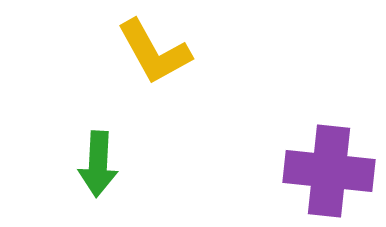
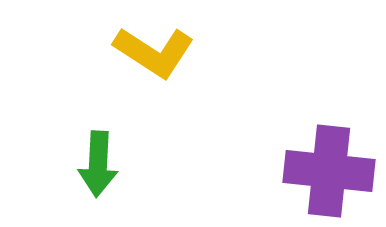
yellow L-shape: rotated 28 degrees counterclockwise
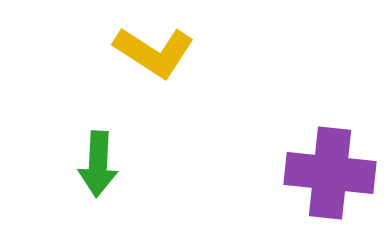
purple cross: moved 1 px right, 2 px down
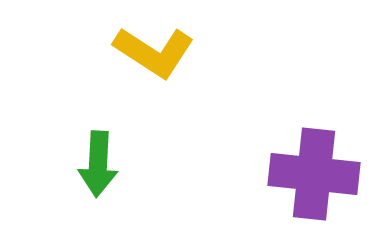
purple cross: moved 16 px left, 1 px down
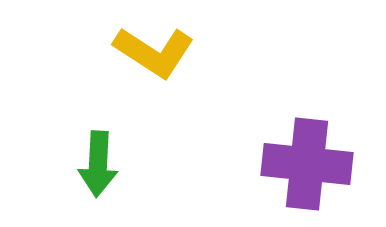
purple cross: moved 7 px left, 10 px up
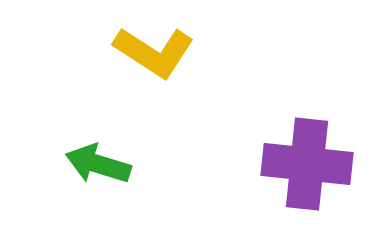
green arrow: rotated 104 degrees clockwise
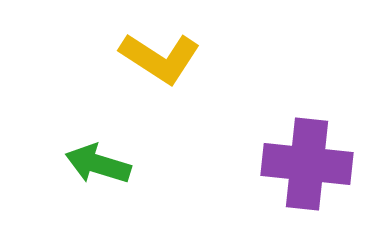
yellow L-shape: moved 6 px right, 6 px down
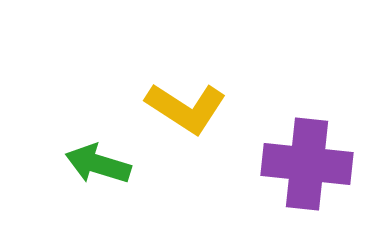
yellow L-shape: moved 26 px right, 50 px down
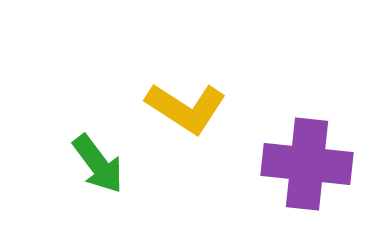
green arrow: rotated 144 degrees counterclockwise
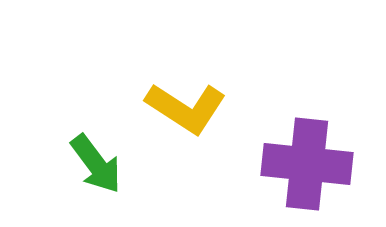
green arrow: moved 2 px left
